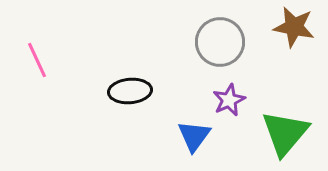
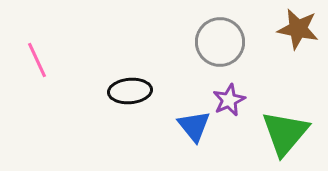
brown star: moved 4 px right, 2 px down
blue triangle: moved 10 px up; rotated 15 degrees counterclockwise
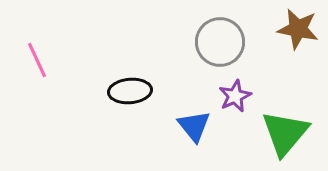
purple star: moved 6 px right, 4 px up
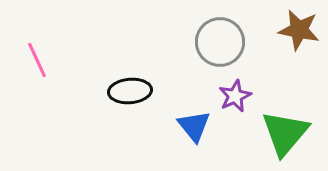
brown star: moved 1 px right, 1 px down
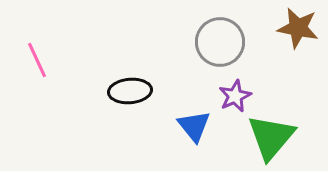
brown star: moved 1 px left, 2 px up
green triangle: moved 14 px left, 4 px down
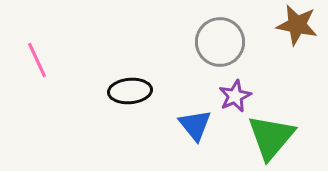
brown star: moved 1 px left, 3 px up
blue triangle: moved 1 px right, 1 px up
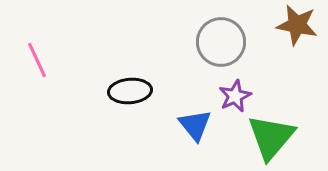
gray circle: moved 1 px right
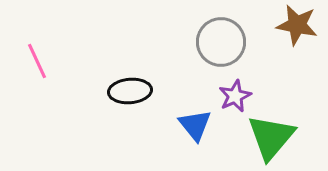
pink line: moved 1 px down
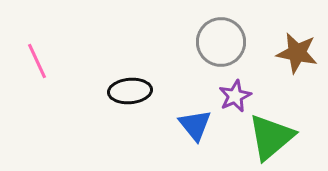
brown star: moved 28 px down
green triangle: rotated 10 degrees clockwise
